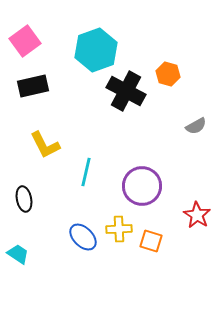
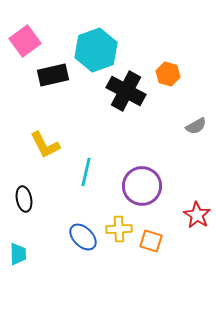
black rectangle: moved 20 px right, 11 px up
cyan trapezoid: rotated 55 degrees clockwise
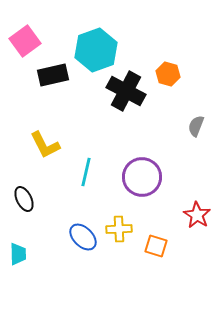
gray semicircle: rotated 140 degrees clockwise
purple circle: moved 9 px up
black ellipse: rotated 15 degrees counterclockwise
orange square: moved 5 px right, 5 px down
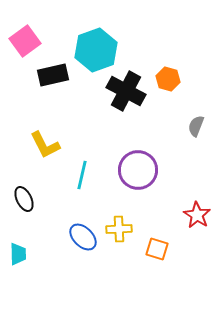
orange hexagon: moved 5 px down
cyan line: moved 4 px left, 3 px down
purple circle: moved 4 px left, 7 px up
orange square: moved 1 px right, 3 px down
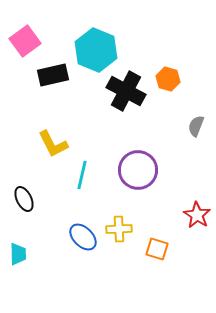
cyan hexagon: rotated 18 degrees counterclockwise
yellow L-shape: moved 8 px right, 1 px up
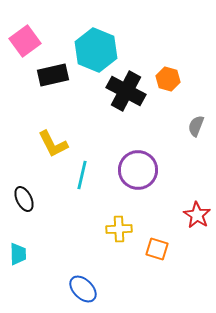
blue ellipse: moved 52 px down
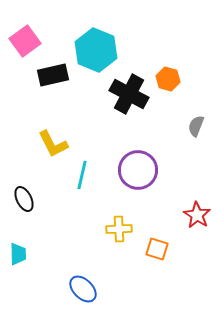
black cross: moved 3 px right, 3 px down
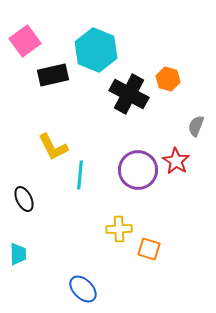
yellow L-shape: moved 3 px down
cyan line: moved 2 px left; rotated 8 degrees counterclockwise
red star: moved 21 px left, 54 px up
orange square: moved 8 px left
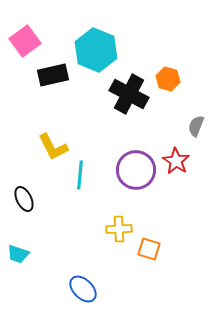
purple circle: moved 2 px left
cyan trapezoid: rotated 110 degrees clockwise
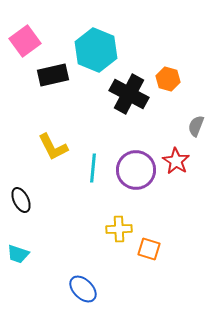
cyan line: moved 13 px right, 7 px up
black ellipse: moved 3 px left, 1 px down
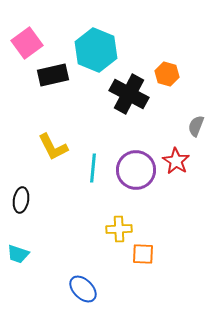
pink square: moved 2 px right, 2 px down
orange hexagon: moved 1 px left, 5 px up
black ellipse: rotated 35 degrees clockwise
orange square: moved 6 px left, 5 px down; rotated 15 degrees counterclockwise
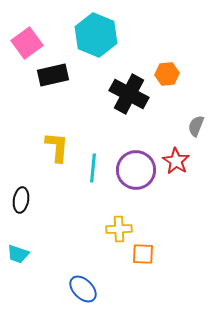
cyan hexagon: moved 15 px up
orange hexagon: rotated 20 degrees counterclockwise
yellow L-shape: moved 4 px right; rotated 148 degrees counterclockwise
